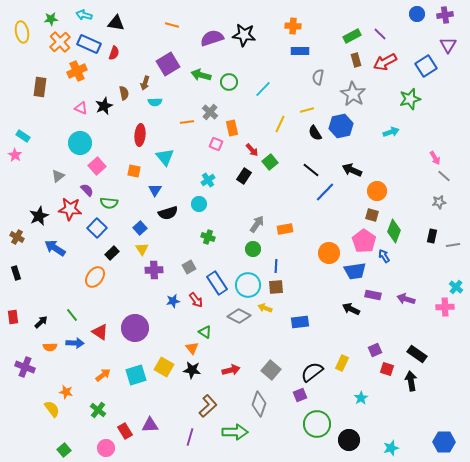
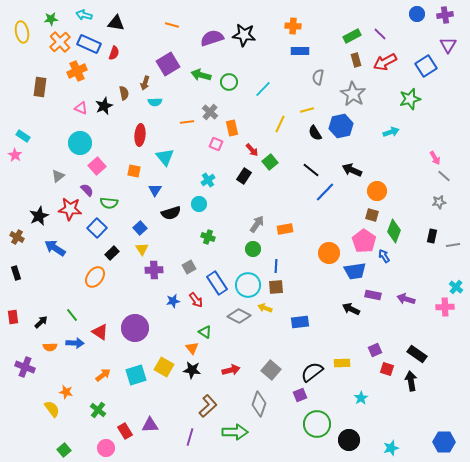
black semicircle at (168, 213): moved 3 px right
yellow rectangle at (342, 363): rotated 63 degrees clockwise
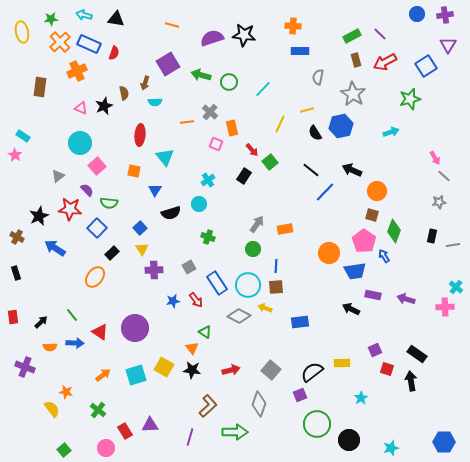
black triangle at (116, 23): moved 4 px up
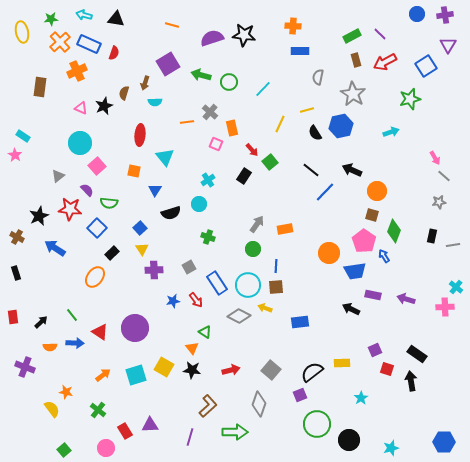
brown semicircle at (124, 93): rotated 152 degrees counterclockwise
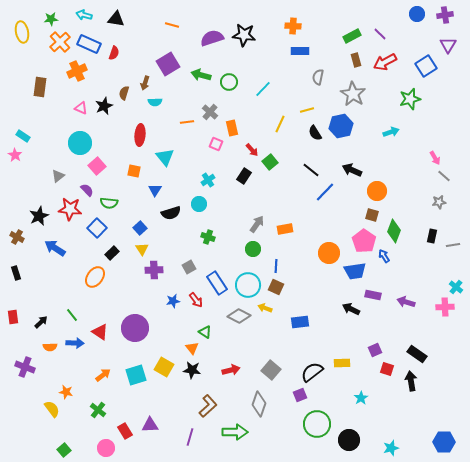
brown square at (276, 287): rotated 28 degrees clockwise
purple arrow at (406, 299): moved 3 px down
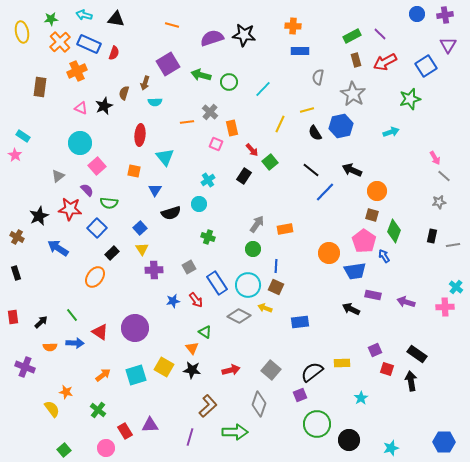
blue arrow at (55, 248): moved 3 px right
